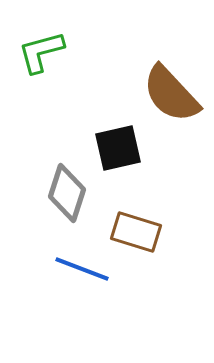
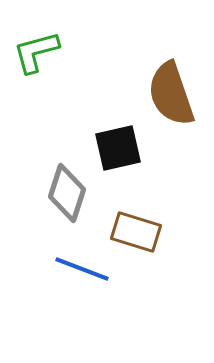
green L-shape: moved 5 px left
brown semicircle: rotated 24 degrees clockwise
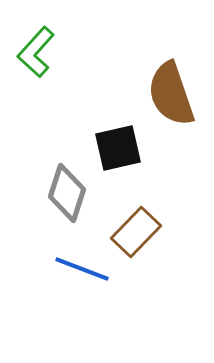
green L-shape: rotated 33 degrees counterclockwise
brown rectangle: rotated 63 degrees counterclockwise
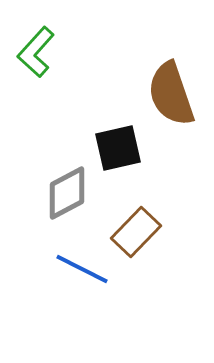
gray diamond: rotated 44 degrees clockwise
blue line: rotated 6 degrees clockwise
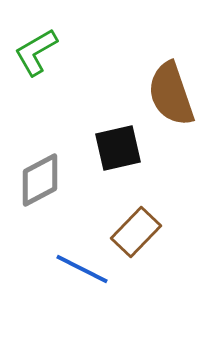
green L-shape: rotated 18 degrees clockwise
gray diamond: moved 27 px left, 13 px up
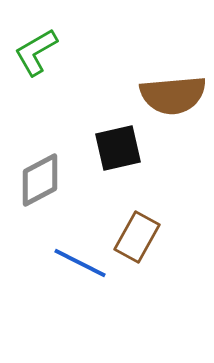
brown semicircle: moved 2 px right, 1 px down; rotated 76 degrees counterclockwise
brown rectangle: moved 1 px right, 5 px down; rotated 15 degrees counterclockwise
blue line: moved 2 px left, 6 px up
